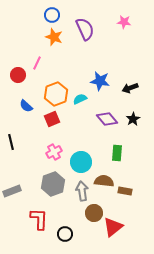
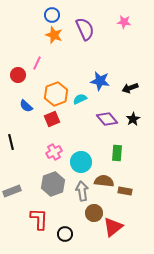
orange star: moved 2 px up
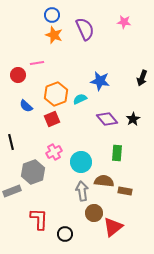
pink line: rotated 56 degrees clockwise
black arrow: moved 12 px right, 10 px up; rotated 49 degrees counterclockwise
gray hexagon: moved 20 px left, 12 px up
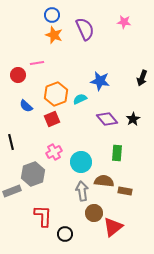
gray hexagon: moved 2 px down
red L-shape: moved 4 px right, 3 px up
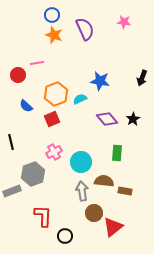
black circle: moved 2 px down
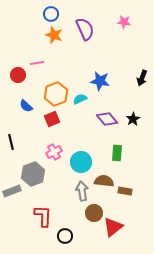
blue circle: moved 1 px left, 1 px up
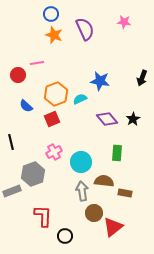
brown rectangle: moved 2 px down
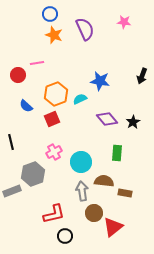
blue circle: moved 1 px left
black arrow: moved 2 px up
black star: moved 3 px down
red L-shape: moved 11 px right, 2 px up; rotated 75 degrees clockwise
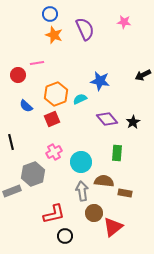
black arrow: moved 1 px right, 1 px up; rotated 42 degrees clockwise
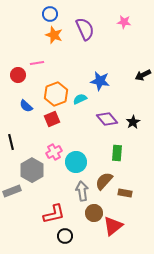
cyan circle: moved 5 px left
gray hexagon: moved 1 px left, 4 px up; rotated 10 degrees counterclockwise
brown semicircle: rotated 54 degrees counterclockwise
red triangle: moved 1 px up
